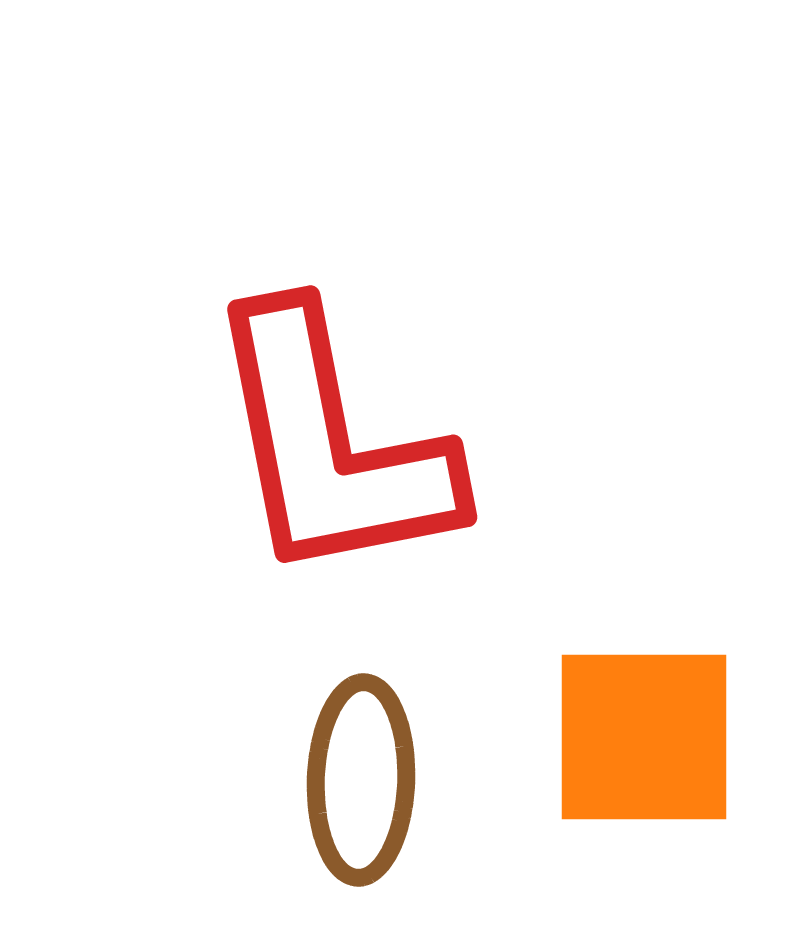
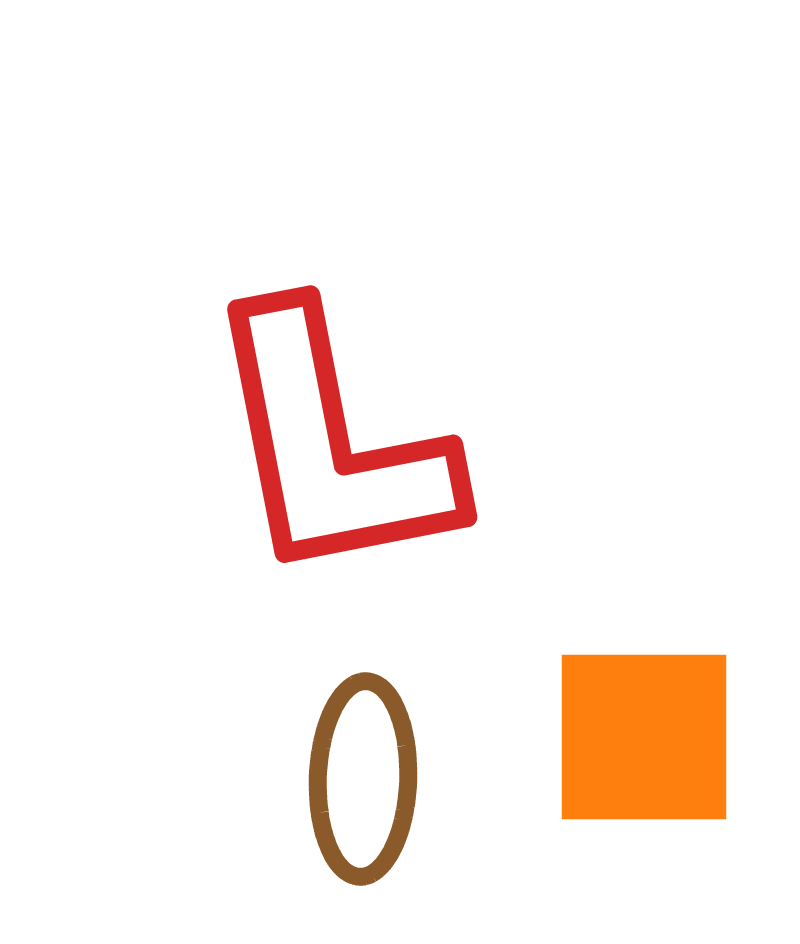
brown ellipse: moved 2 px right, 1 px up
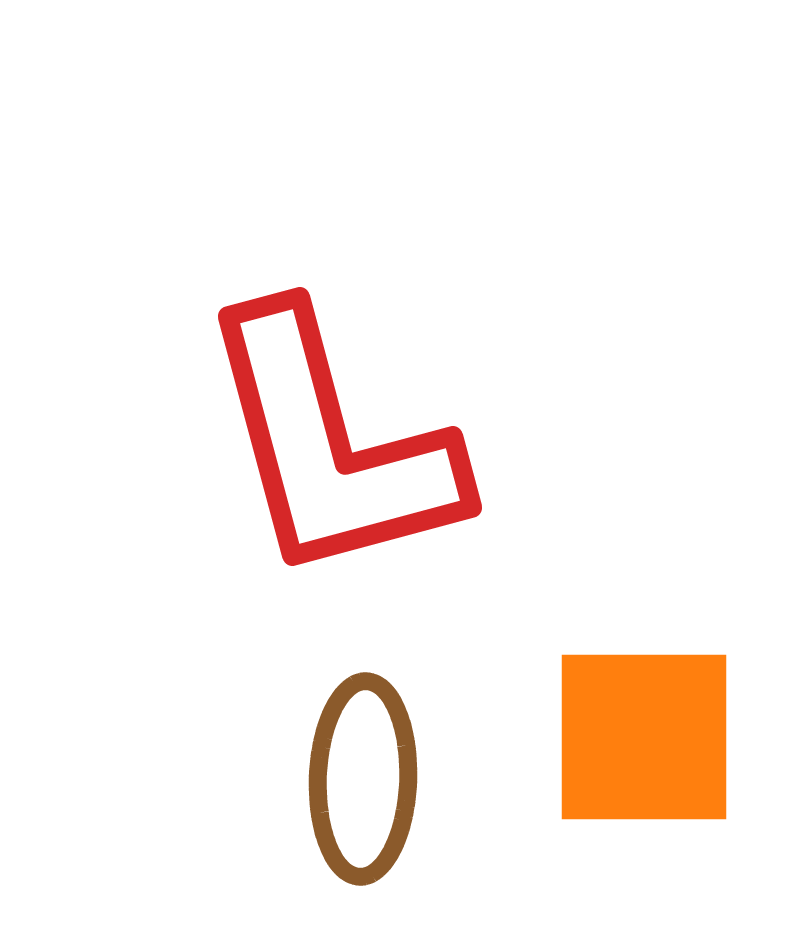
red L-shape: rotated 4 degrees counterclockwise
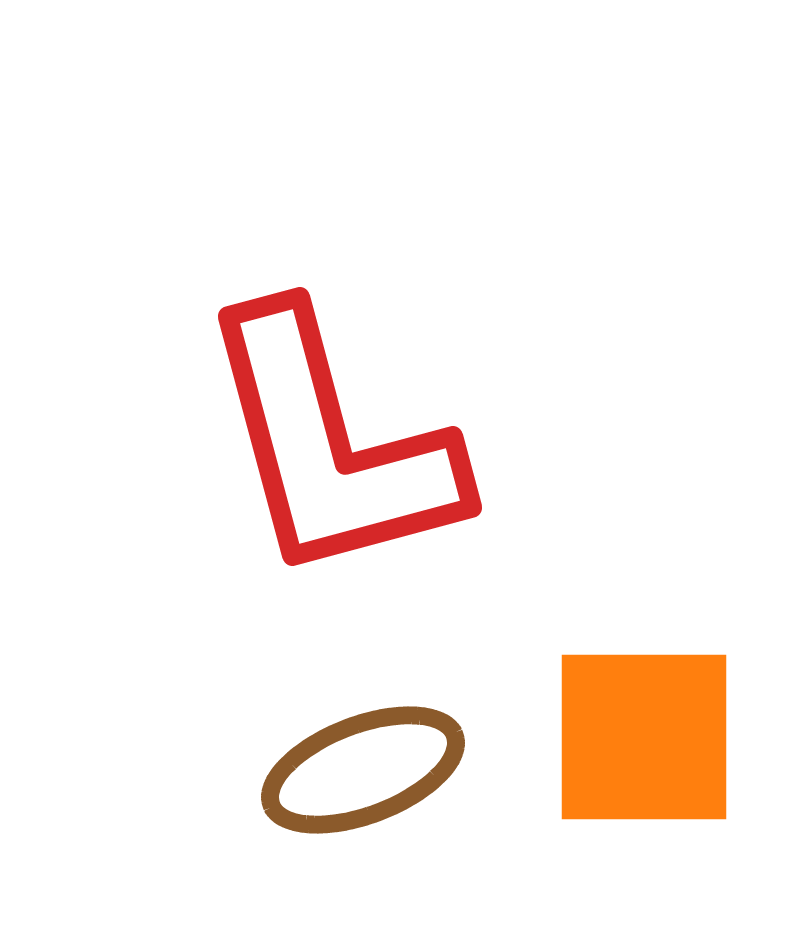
brown ellipse: moved 9 px up; rotated 67 degrees clockwise
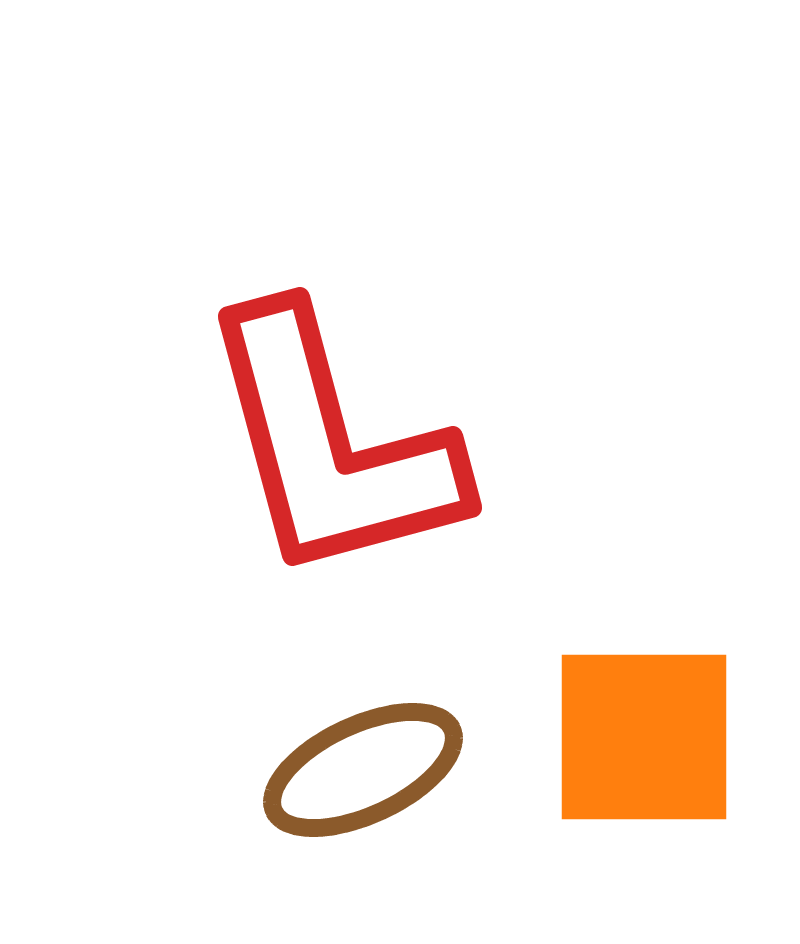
brown ellipse: rotated 4 degrees counterclockwise
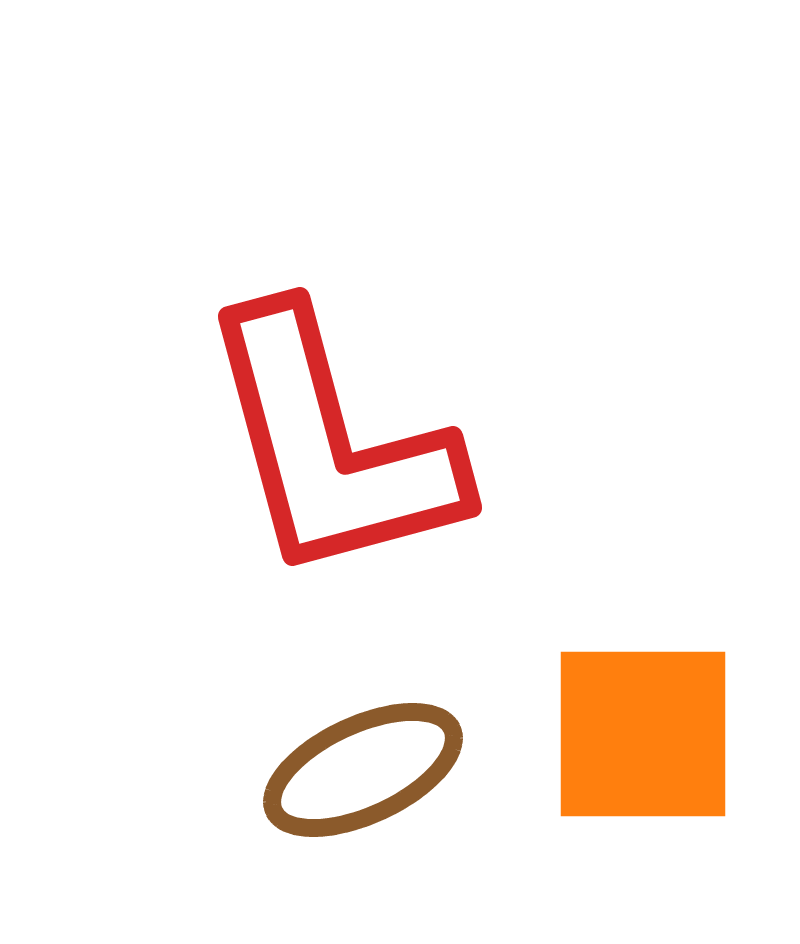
orange square: moved 1 px left, 3 px up
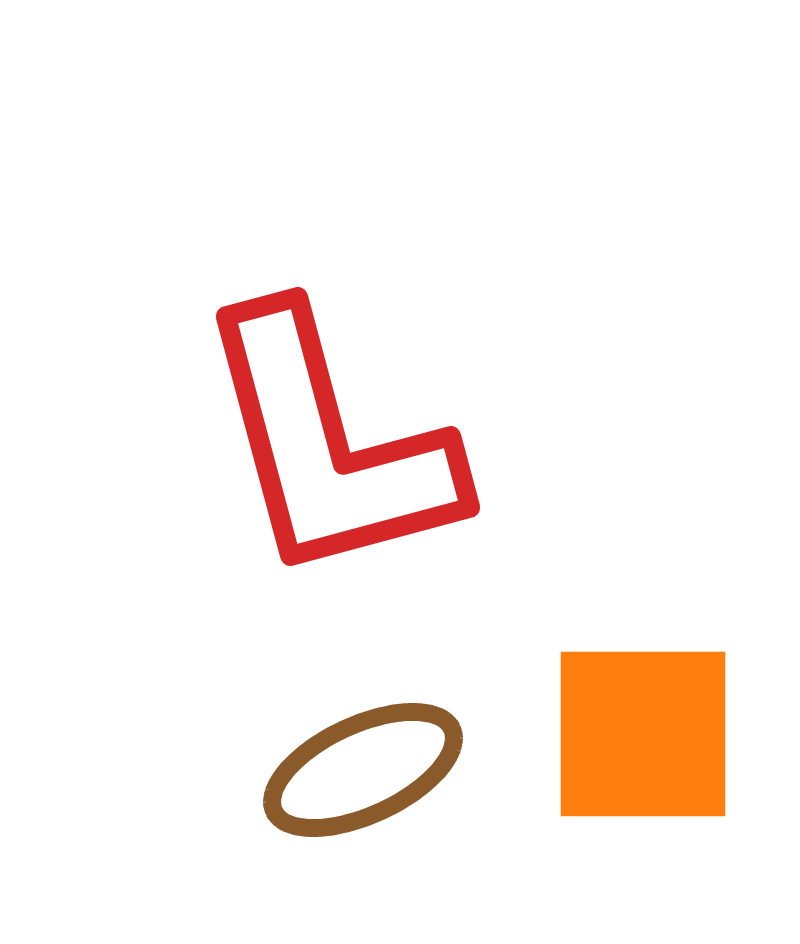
red L-shape: moved 2 px left
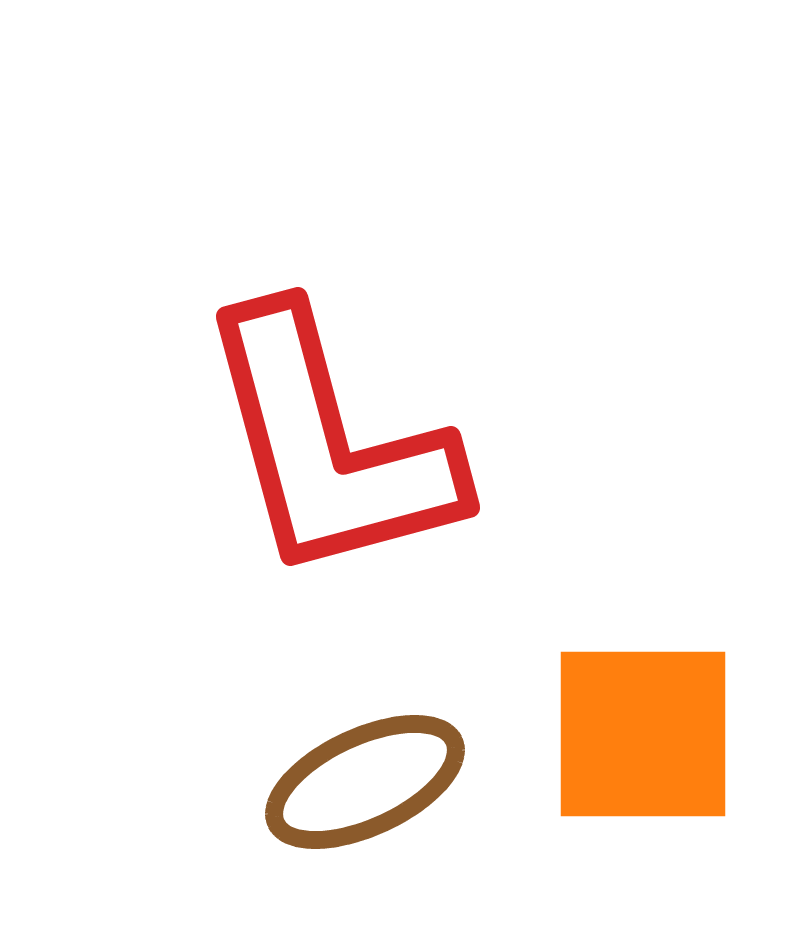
brown ellipse: moved 2 px right, 12 px down
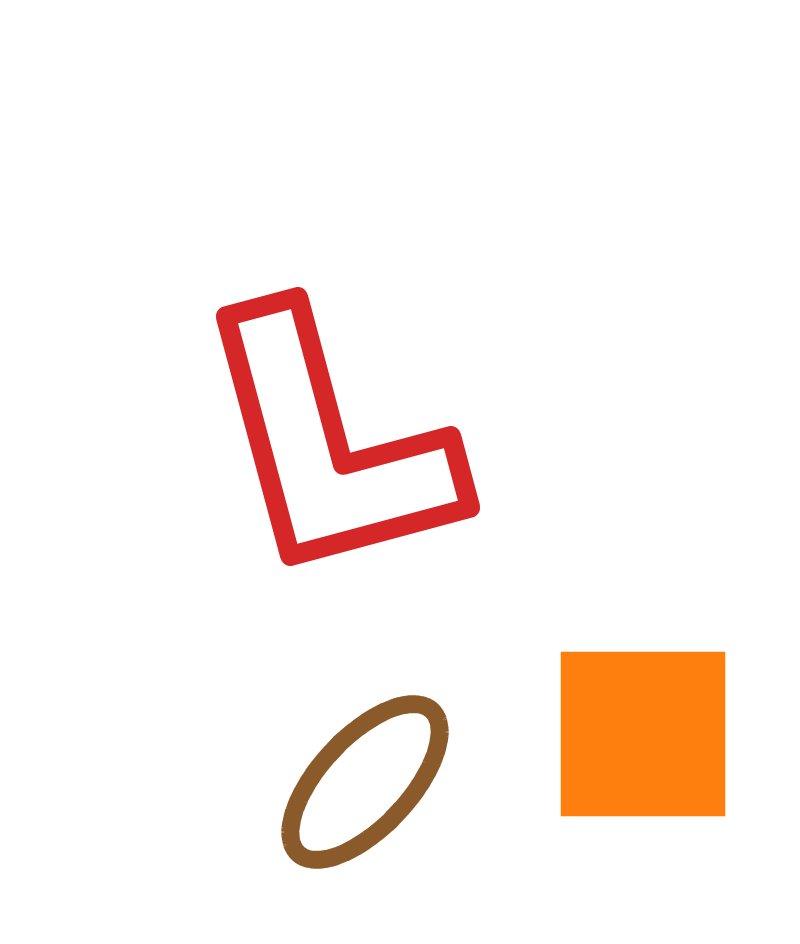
brown ellipse: rotated 22 degrees counterclockwise
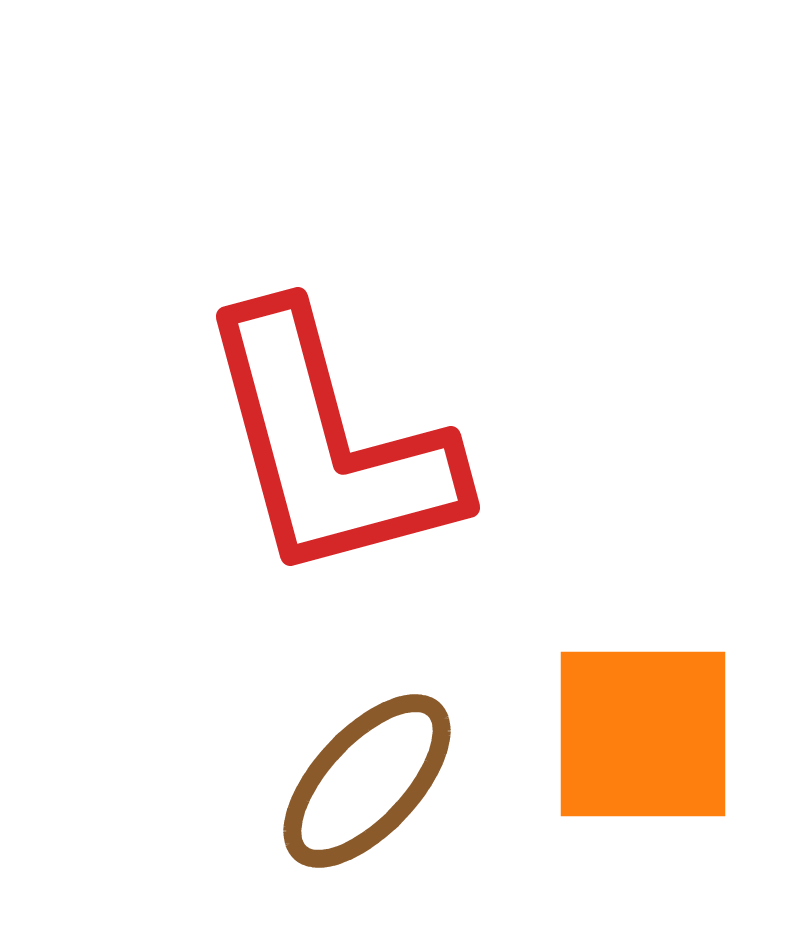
brown ellipse: moved 2 px right, 1 px up
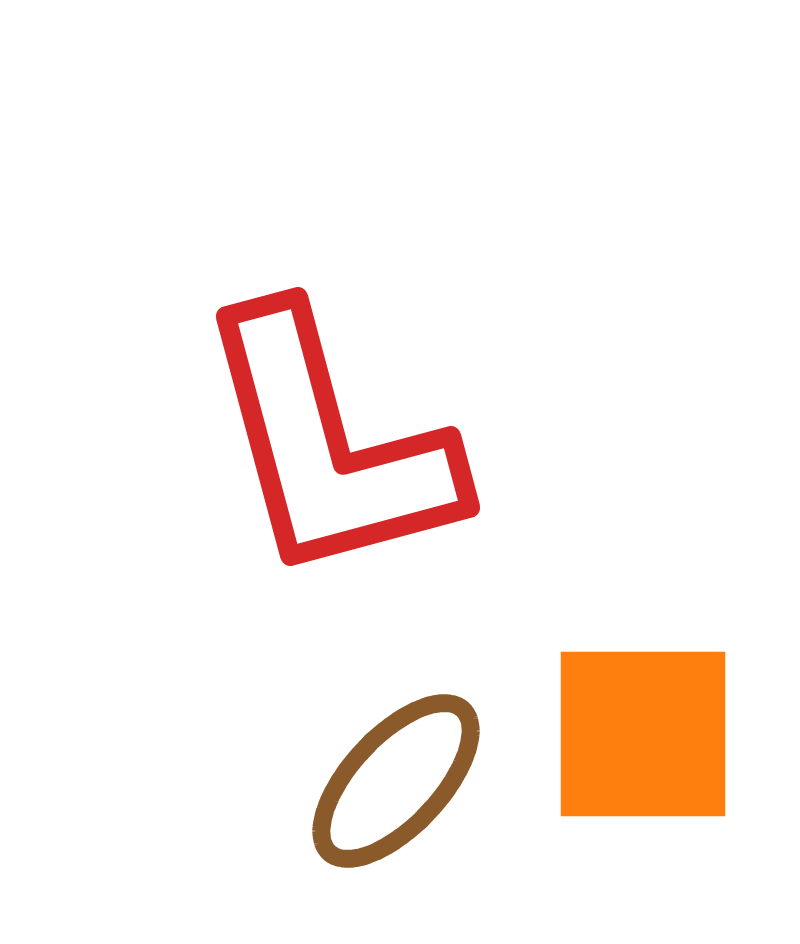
brown ellipse: moved 29 px right
